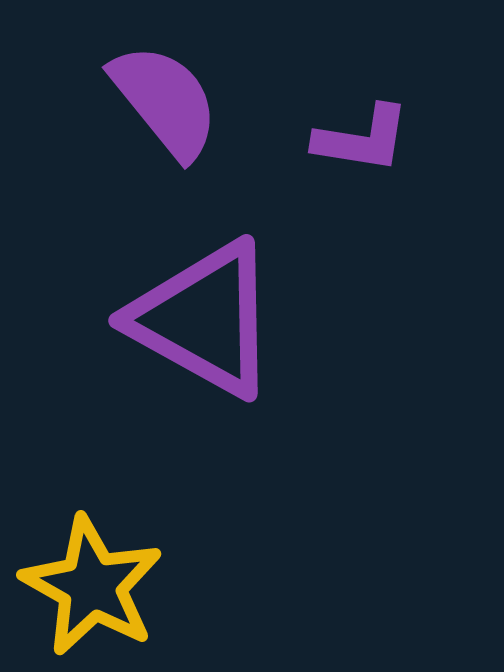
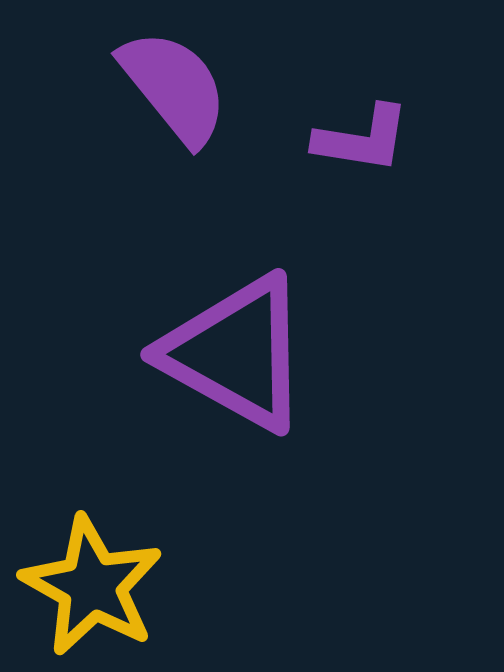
purple semicircle: moved 9 px right, 14 px up
purple triangle: moved 32 px right, 34 px down
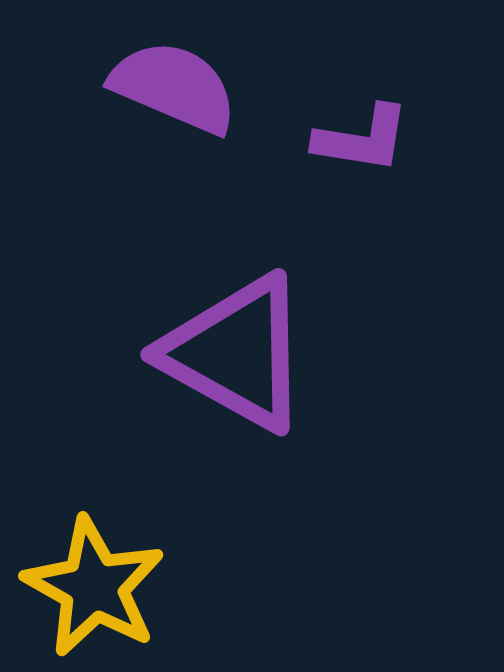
purple semicircle: rotated 28 degrees counterclockwise
yellow star: moved 2 px right, 1 px down
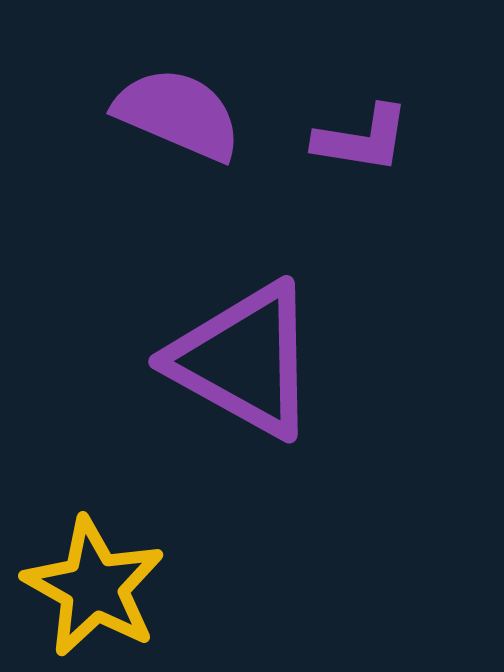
purple semicircle: moved 4 px right, 27 px down
purple triangle: moved 8 px right, 7 px down
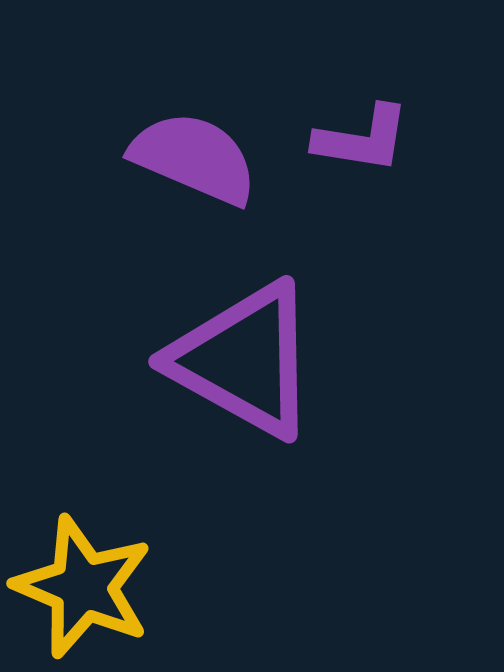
purple semicircle: moved 16 px right, 44 px down
yellow star: moved 11 px left; rotated 6 degrees counterclockwise
